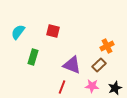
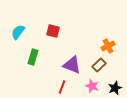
orange cross: moved 1 px right
pink star: rotated 16 degrees clockwise
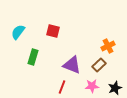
pink star: rotated 24 degrees counterclockwise
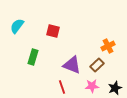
cyan semicircle: moved 1 px left, 6 px up
brown rectangle: moved 2 px left
red line: rotated 40 degrees counterclockwise
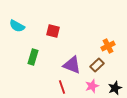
cyan semicircle: rotated 98 degrees counterclockwise
pink star: rotated 16 degrees counterclockwise
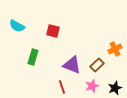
orange cross: moved 7 px right, 3 px down
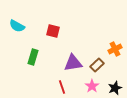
purple triangle: moved 1 px right, 2 px up; rotated 30 degrees counterclockwise
pink star: rotated 16 degrees counterclockwise
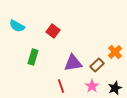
red square: rotated 24 degrees clockwise
orange cross: moved 3 px down; rotated 16 degrees counterclockwise
red line: moved 1 px left, 1 px up
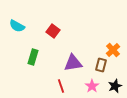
orange cross: moved 2 px left, 2 px up
brown rectangle: moved 4 px right; rotated 32 degrees counterclockwise
black star: moved 2 px up
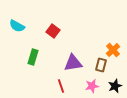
pink star: rotated 24 degrees clockwise
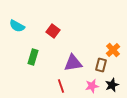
black star: moved 3 px left, 1 px up
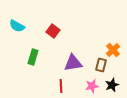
red line: rotated 16 degrees clockwise
